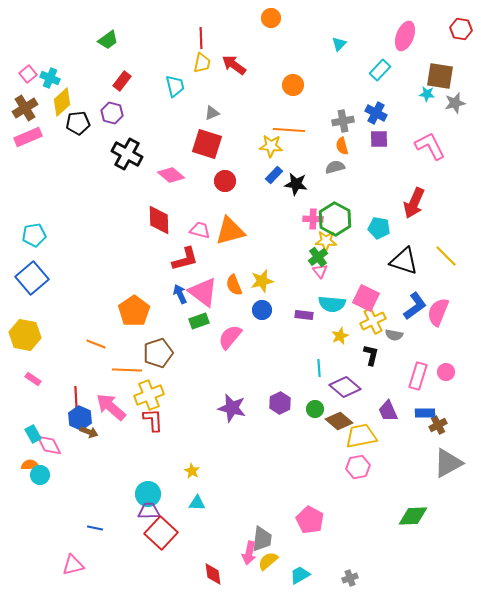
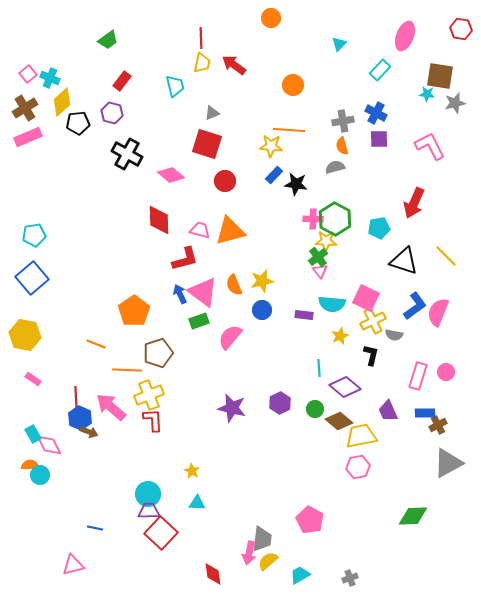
cyan pentagon at (379, 228): rotated 20 degrees counterclockwise
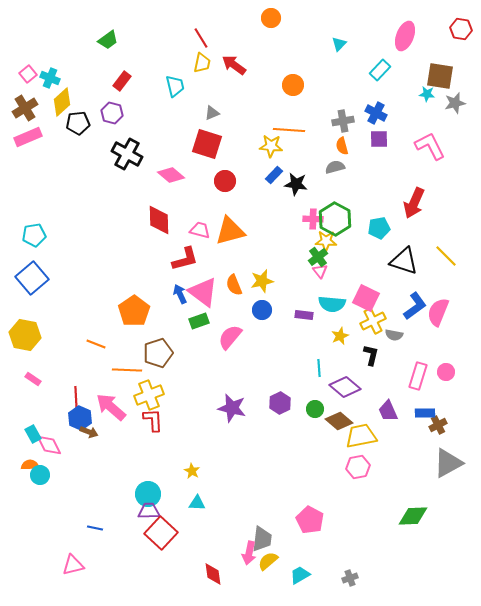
red line at (201, 38): rotated 30 degrees counterclockwise
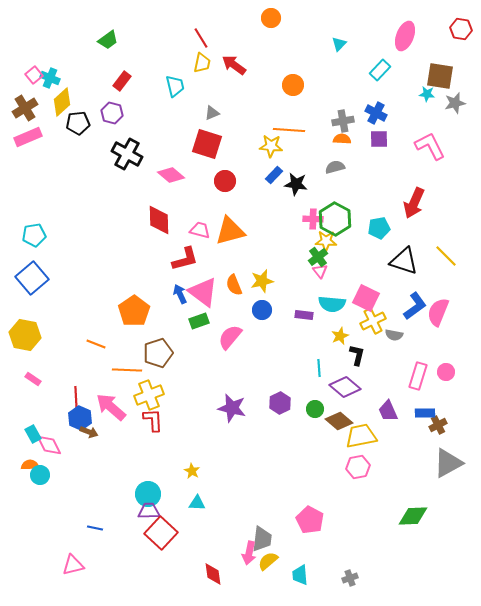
pink square at (28, 74): moved 6 px right, 1 px down
orange semicircle at (342, 146): moved 7 px up; rotated 108 degrees clockwise
black L-shape at (371, 355): moved 14 px left
cyan trapezoid at (300, 575): rotated 65 degrees counterclockwise
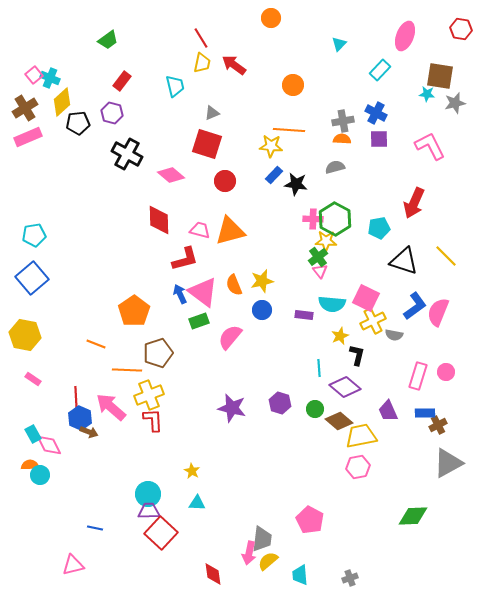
purple hexagon at (280, 403): rotated 15 degrees counterclockwise
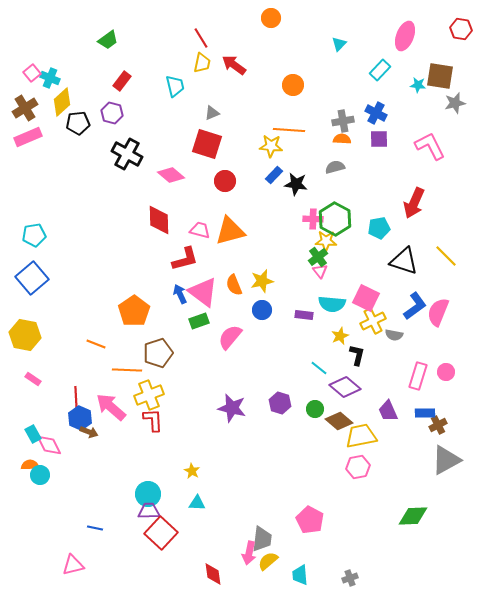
pink square at (34, 75): moved 2 px left, 2 px up
cyan star at (427, 94): moved 9 px left, 9 px up
cyan line at (319, 368): rotated 48 degrees counterclockwise
gray triangle at (448, 463): moved 2 px left, 3 px up
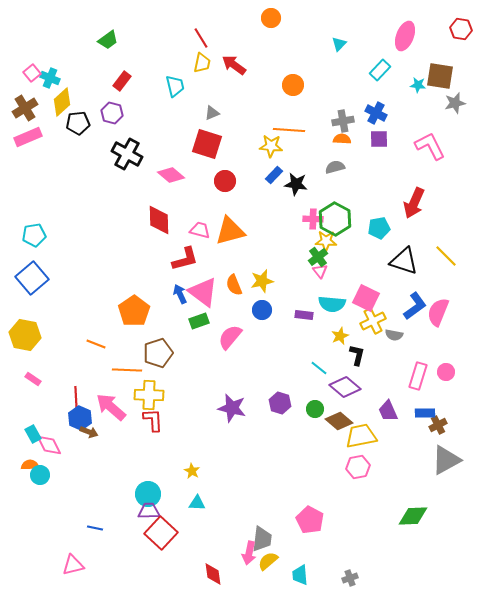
yellow cross at (149, 395): rotated 24 degrees clockwise
